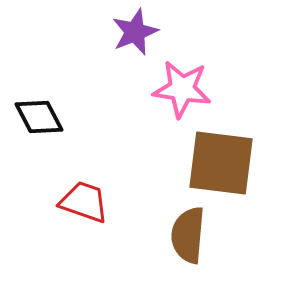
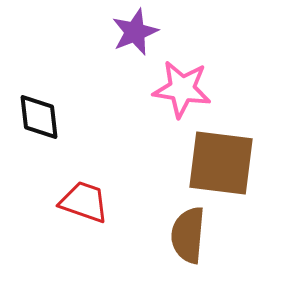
black diamond: rotated 21 degrees clockwise
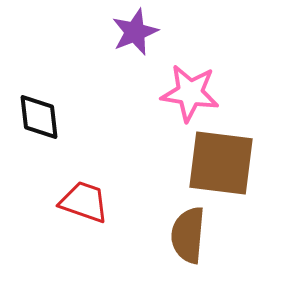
pink star: moved 8 px right, 4 px down
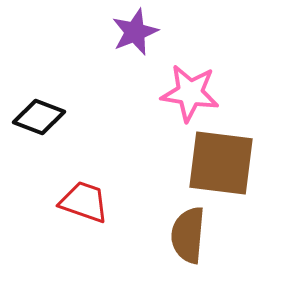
black diamond: rotated 63 degrees counterclockwise
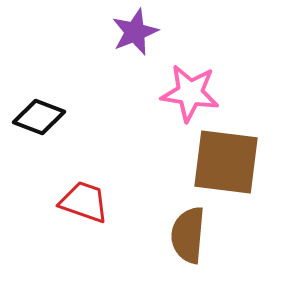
brown square: moved 5 px right, 1 px up
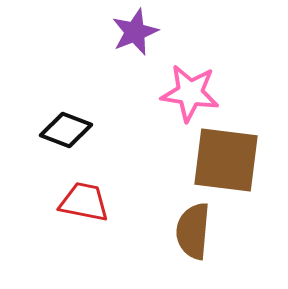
black diamond: moved 27 px right, 13 px down
brown square: moved 2 px up
red trapezoid: rotated 8 degrees counterclockwise
brown semicircle: moved 5 px right, 4 px up
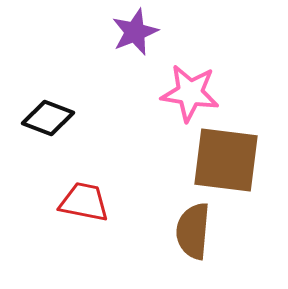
black diamond: moved 18 px left, 12 px up
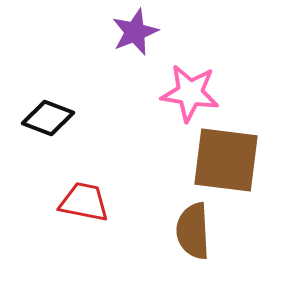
brown semicircle: rotated 8 degrees counterclockwise
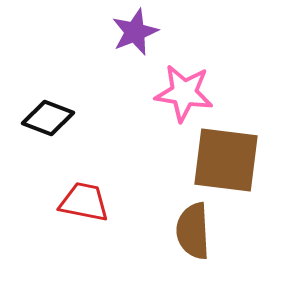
pink star: moved 6 px left
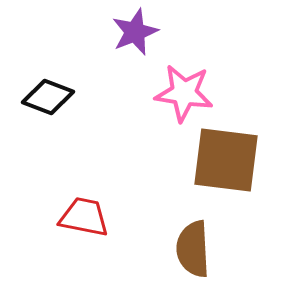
black diamond: moved 21 px up
red trapezoid: moved 15 px down
brown semicircle: moved 18 px down
